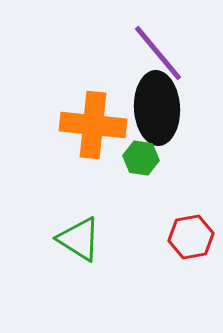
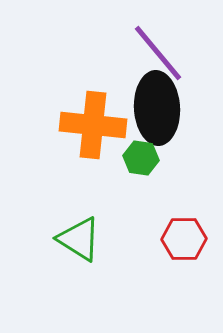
red hexagon: moved 7 px left, 2 px down; rotated 9 degrees clockwise
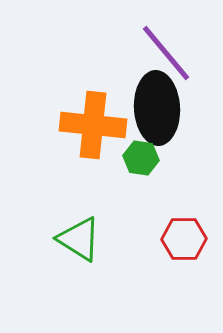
purple line: moved 8 px right
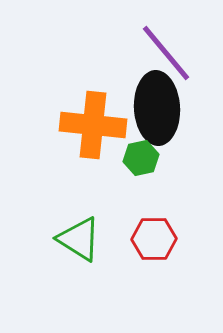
green hexagon: rotated 20 degrees counterclockwise
red hexagon: moved 30 px left
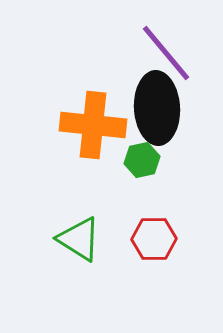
green hexagon: moved 1 px right, 2 px down
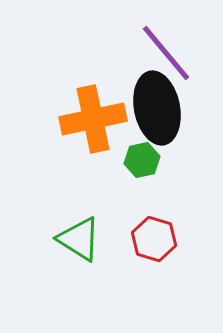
black ellipse: rotated 8 degrees counterclockwise
orange cross: moved 6 px up; rotated 18 degrees counterclockwise
red hexagon: rotated 18 degrees clockwise
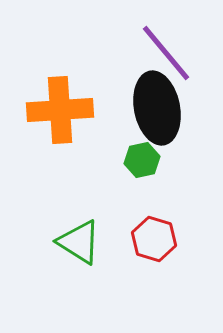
orange cross: moved 33 px left, 9 px up; rotated 8 degrees clockwise
green triangle: moved 3 px down
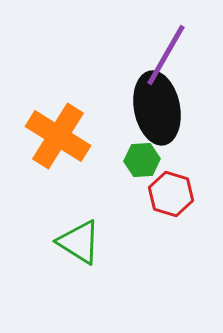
purple line: moved 2 px down; rotated 70 degrees clockwise
orange cross: moved 2 px left, 26 px down; rotated 36 degrees clockwise
green hexagon: rotated 8 degrees clockwise
red hexagon: moved 17 px right, 45 px up
